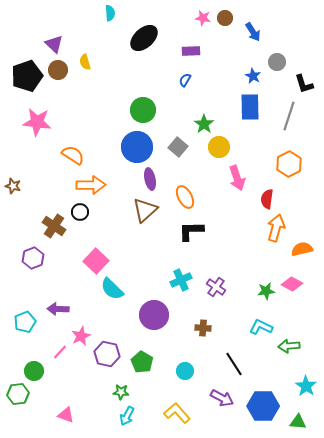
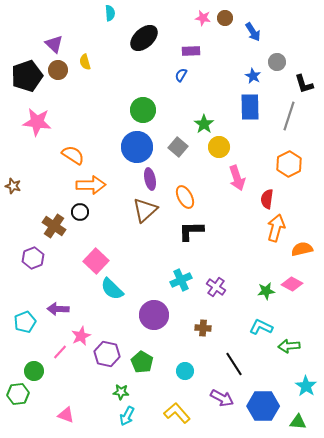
blue semicircle at (185, 80): moved 4 px left, 5 px up
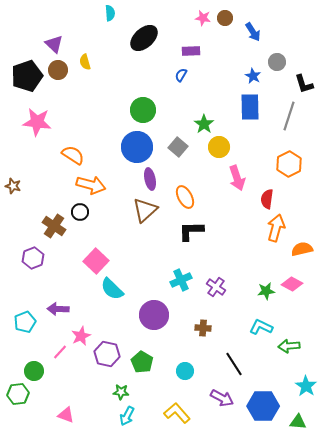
orange arrow at (91, 185): rotated 16 degrees clockwise
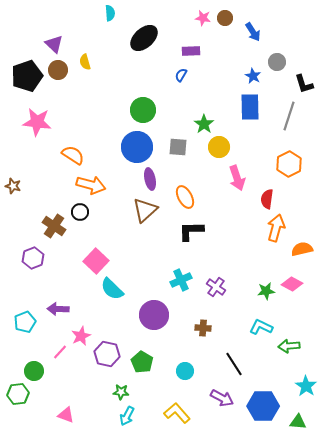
gray square at (178, 147): rotated 36 degrees counterclockwise
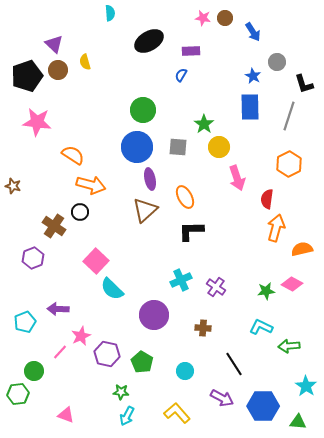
black ellipse at (144, 38): moved 5 px right, 3 px down; rotated 12 degrees clockwise
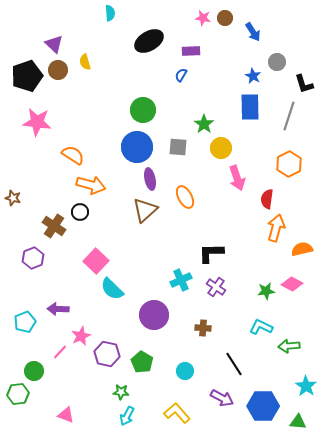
yellow circle at (219, 147): moved 2 px right, 1 px down
brown star at (13, 186): moved 12 px down
black L-shape at (191, 231): moved 20 px right, 22 px down
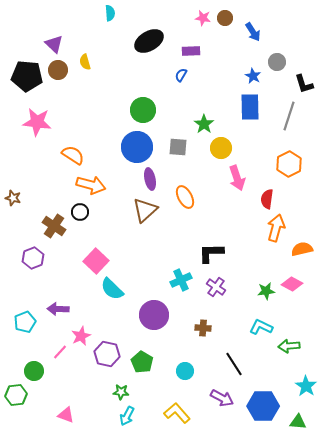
black pentagon at (27, 76): rotated 24 degrees clockwise
green hexagon at (18, 394): moved 2 px left, 1 px down
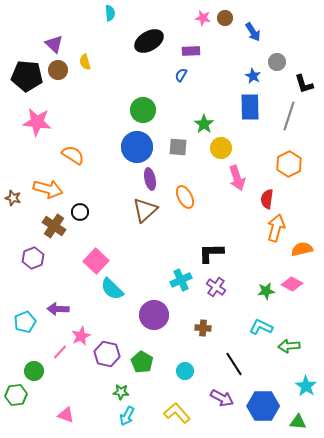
orange arrow at (91, 185): moved 43 px left, 4 px down
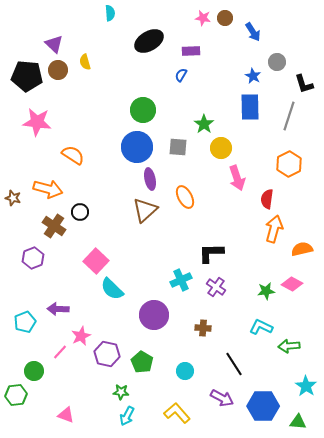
orange arrow at (276, 228): moved 2 px left, 1 px down
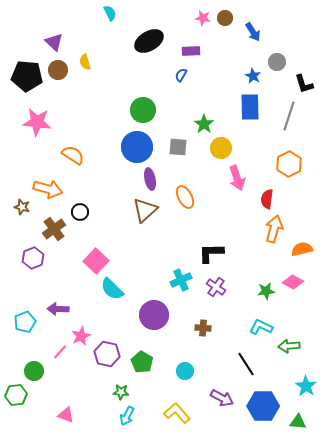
cyan semicircle at (110, 13): rotated 21 degrees counterclockwise
purple triangle at (54, 44): moved 2 px up
brown star at (13, 198): moved 9 px right, 9 px down
brown cross at (54, 226): moved 3 px down; rotated 20 degrees clockwise
pink diamond at (292, 284): moved 1 px right, 2 px up
black line at (234, 364): moved 12 px right
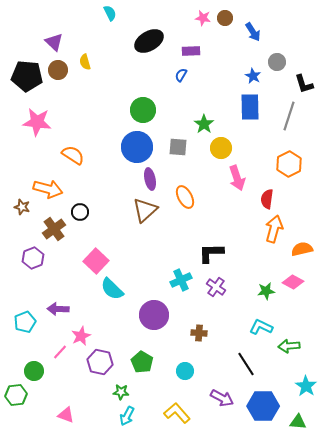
brown cross at (203, 328): moved 4 px left, 5 px down
purple hexagon at (107, 354): moved 7 px left, 8 px down
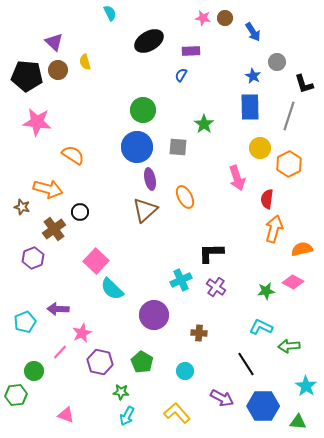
yellow circle at (221, 148): moved 39 px right
pink star at (81, 336): moved 1 px right, 3 px up
